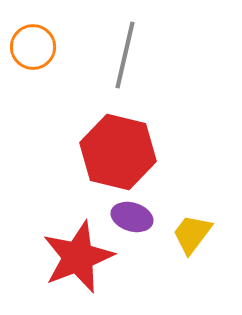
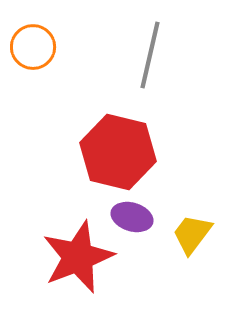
gray line: moved 25 px right
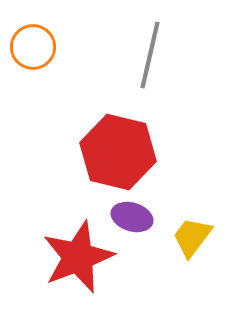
yellow trapezoid: moved 3 px down
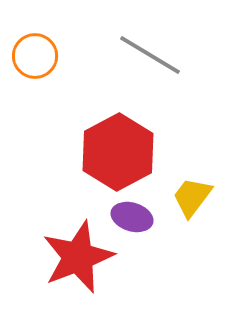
orange circle: moved 2 px right, 9 px down
gray line: rotated 72 degrees counterclockwise
red hexagon: rotated 18 degrees clockwise
yellow trapezoid: moved 40 px up
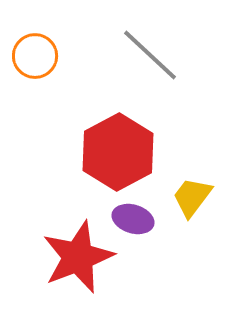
gray line: rotated 12 degrees clockwise
purple ellipse: moved 1 px right, 2 px down
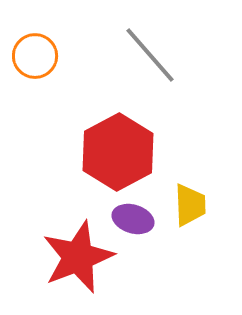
gray line: rotated 6 degrees clockwise
yellow trapezoid: moved 2 px left, 8 px down; rotated 141 degrees clockwise
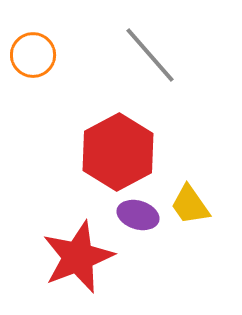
orange circle: moved 2 px left, 1 px up
yellow trapezoid: rotated 147 degrees clockwise
purple ellipse: moved 5 px right, 4 px up
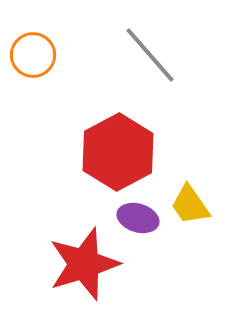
purple ellipse: moved 3 px down
red star: moved 6 px right, 7 px down; rotated 4 degrees clockwise
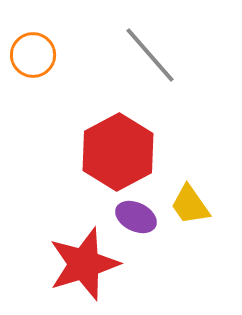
purple ellipse: moved 2 px left, 1 px up; rotated 9 degrees clockwise
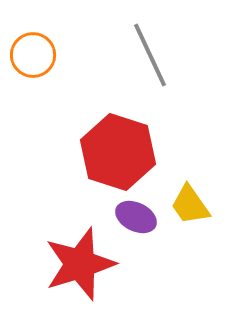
gray line: rotated 16 degrees clockwise
red hexagon: rotated 14 degrees counterclockwise
red star: moved 4 px left
